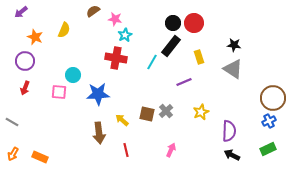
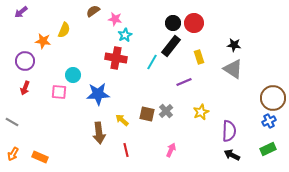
orange star: moved 8 px right, 4 px down; rotated 14 degrees counterclockwise
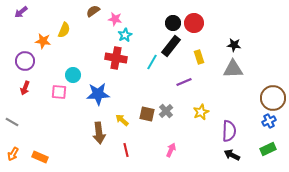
gray triangle: rotated 35 degrees counterclockwise
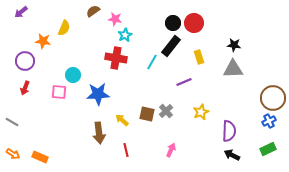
yellow semicircle: moved 2 px up
orange arrow: rotated 88 degrees counterclockwise
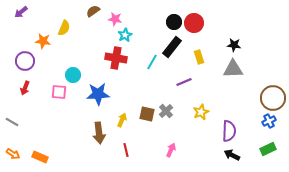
black circle: moved 1 px right, 1 px up
black rectangle: moved 1 px right, 1 px down
yellow arrow: rotated 72 degrees clockwise
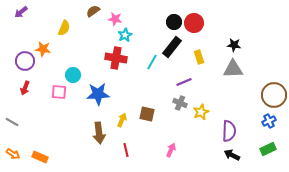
orange star: moved 8 px down
brown circle: moved 1 px right, 3 px up
gray cross: moved 14 px right, 8 px up; rotated 24 degrees counterclockwise
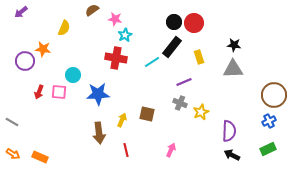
brown semicircle: moved 1 px left, 1 px up
cyan line: rotated 28 degrees clockwise
red arrow: moved 14 px right, 4 px down
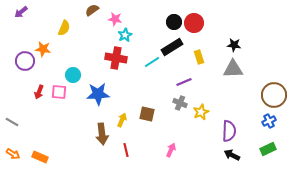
black rectangle: rotated 20 degrees clockwise
brown arrow: moved 3 px right, 1 px down
